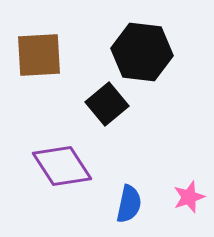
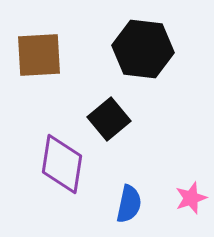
black hexagon: moved 1 px right, 3 px up
black square: moved 2 px right, 15 px down
purple diamond: moved 2 px up; rotated 42 degrees clockwise
pink star: moved 2 px right, 1 px down
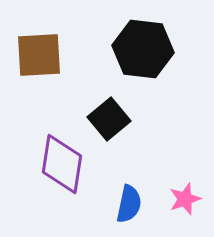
pink star: moved 6 px left, 1 px down
